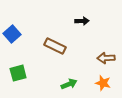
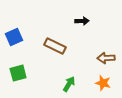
blue square: moved 2 px right, 3 px down; rotated 18 degrees clockwise
green arrow: rotated 35 degrees counterclockwise
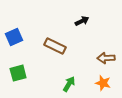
black arrow: rotated 24 degrees counterclockwise
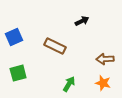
brown arrow: moved 1 px left, 1 px down
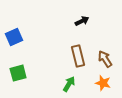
brown rectangle: moved 23 px right, 10 px down; rotated 50 degrees clockwise
brown arrow: rotated 60 degrees clockwise
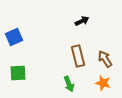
green square: rotated 12 degrees clockwise
green arrow: rotated 126 degrees clockwise
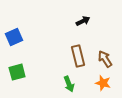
black arrow: moved 1 px right
green square: moved 1 px left, 1 px up; rotated 12 degrees counterclockwise
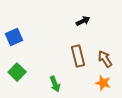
green square: rotated 30 degrees counterclockwise
green arrow: moved 14 px left
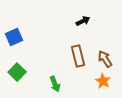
orange star: moved 2 px up; rotated 14 degrees clockwise
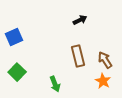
black arrow: moved 3 px left, 1 px up
brown arrow: moved 1 px down
